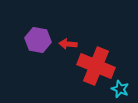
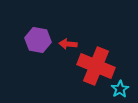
cyan star: rotated 18 degrees clockwise
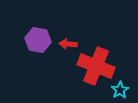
cyan star: moved 1 px down
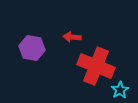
purple hexagon: moved 6 px left, 8 px down
red arrow: moved 4 px right, 7 px up
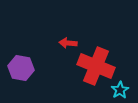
red arrow: moved 4 px left, 6 px down
purple hexagon: moved 11 px left, 20 px down
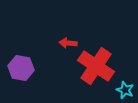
red cross: rotated 12 degrees clockwise
cyan star: moved 5 px right; rotated 18 degrees counterclockwise
